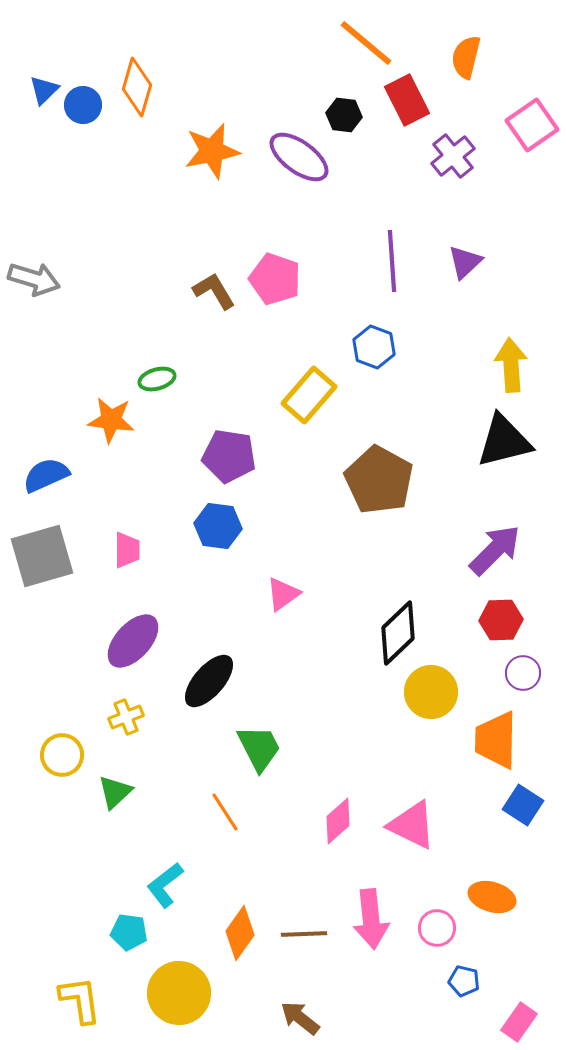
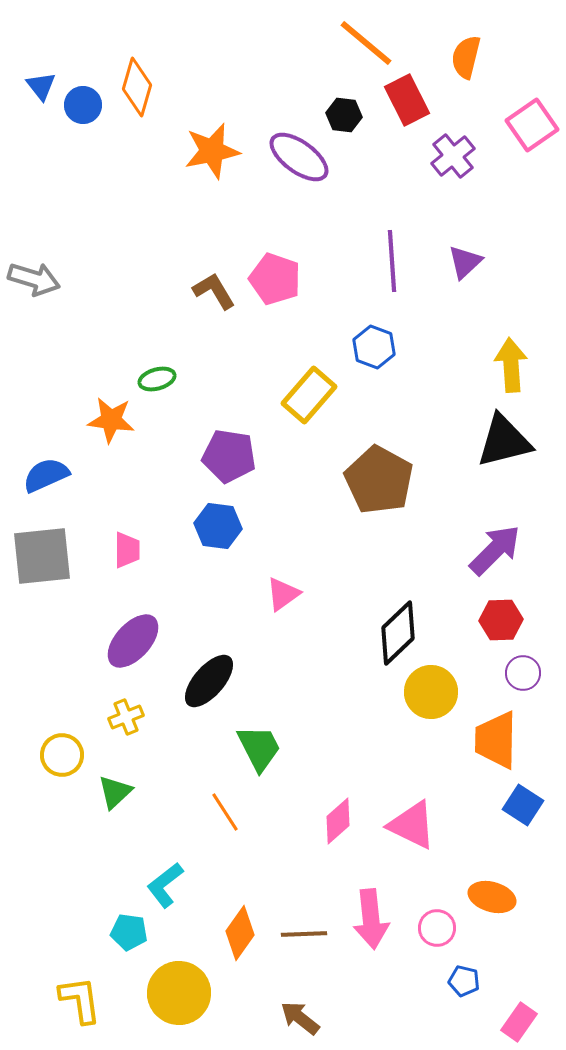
blue triangle at (44, 90): moved 3 px left, 4 px up; rotated 24 degrees counterclockwise
gray square at (42, 556): rotated 10 degrees clockwise
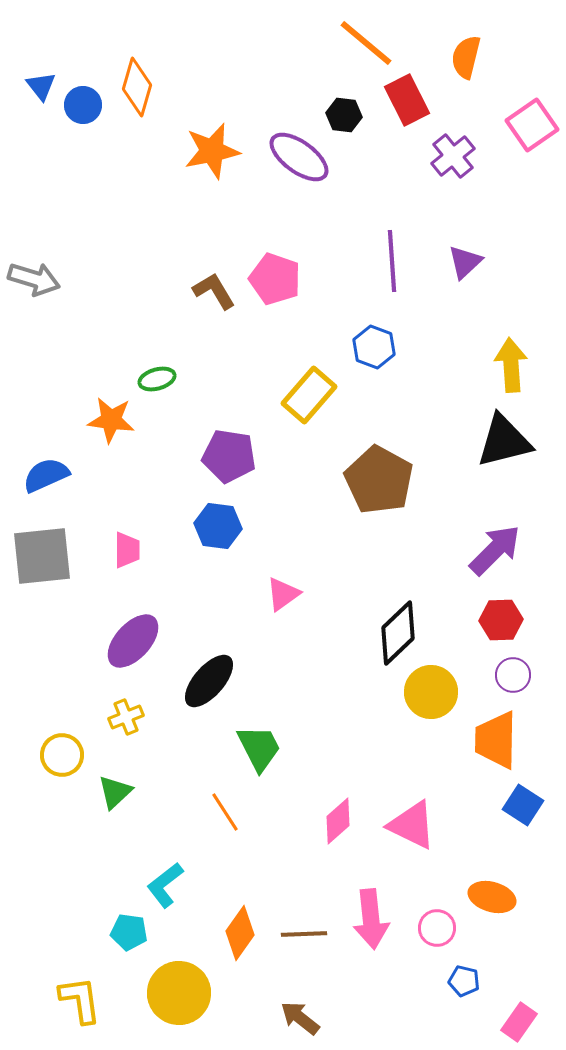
purple circle at (523, 673): moved 10 px left, 2 px down
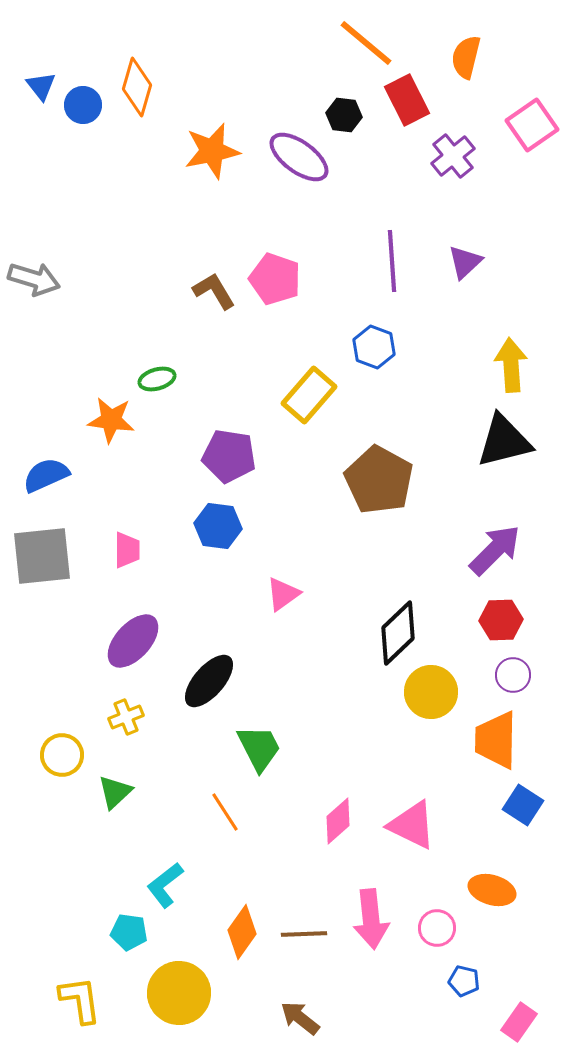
orange ellipse at (492, 897): moved 7 px up
orange diamond at (240, 933): moved 2 px right, 1 px up
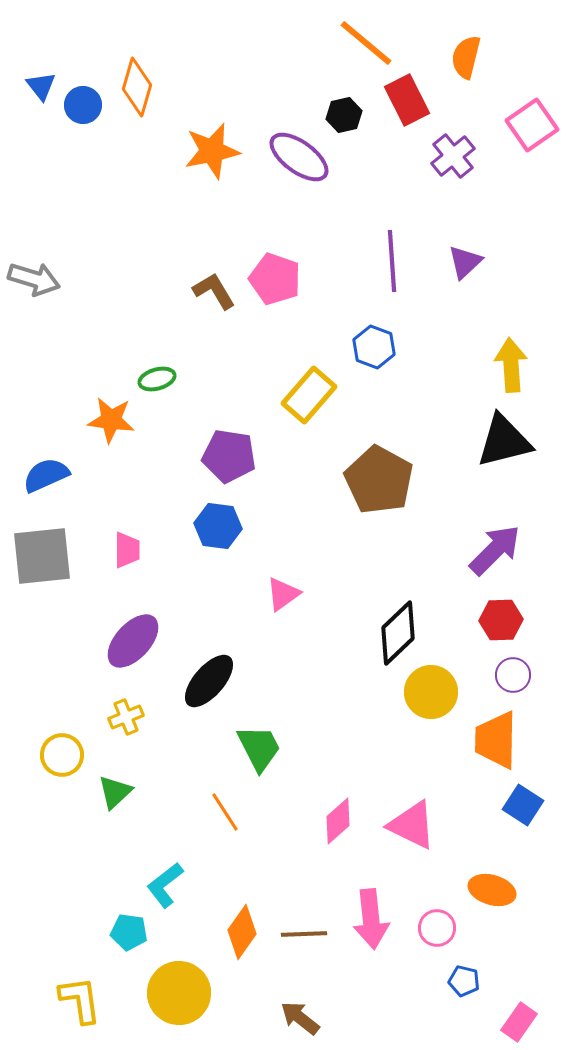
black hexagon at (344, 115): rotated 20 degrees counterclockwise
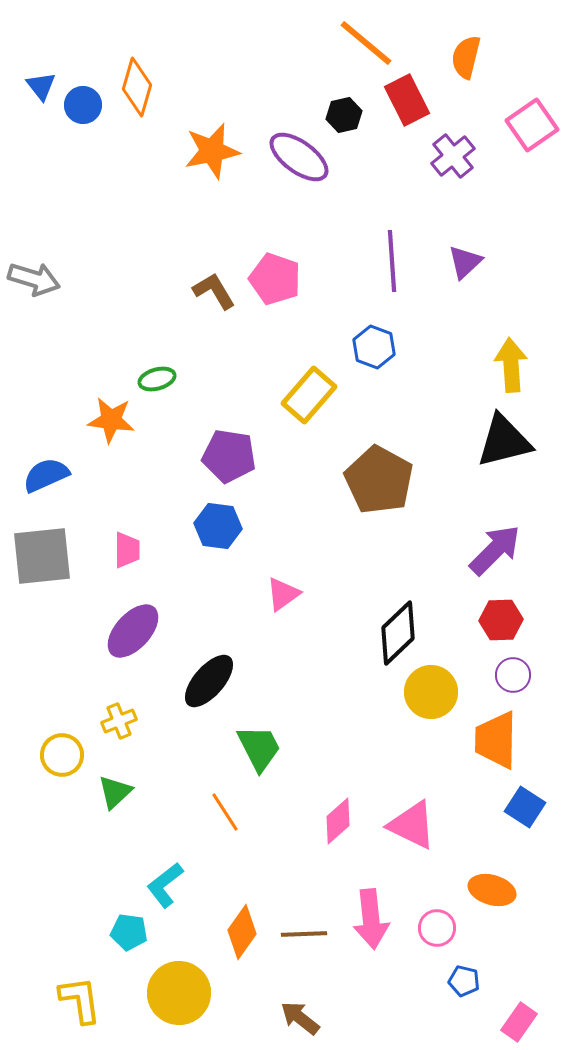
purple ellipse at (133, 641): moved 10 px up
yellow cross at (126, 717): moved 7 px left, 4 px down
blue square at (523, 805): moved 2 px right, 2 px down
